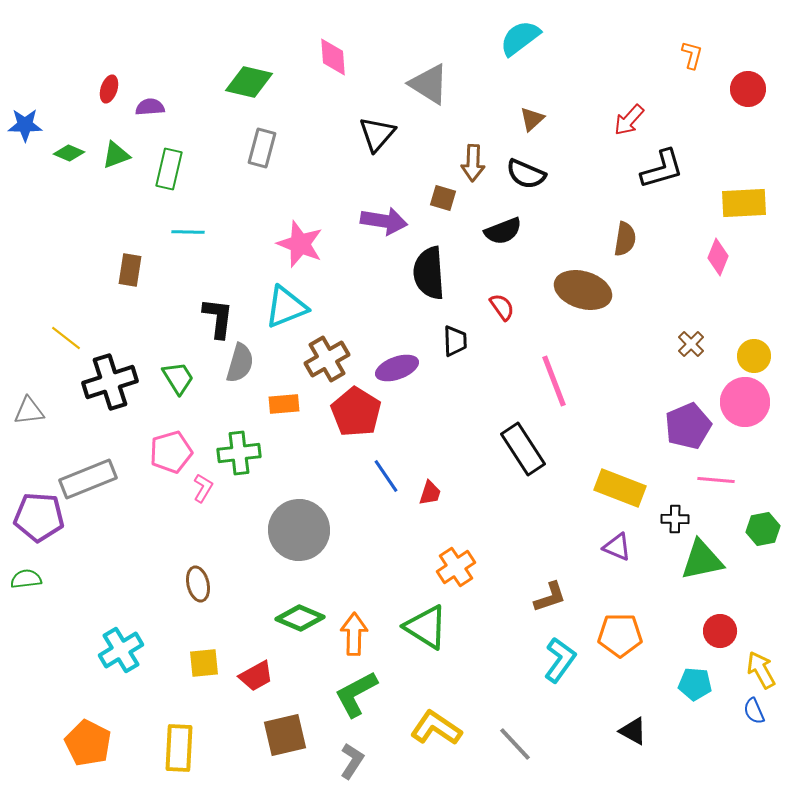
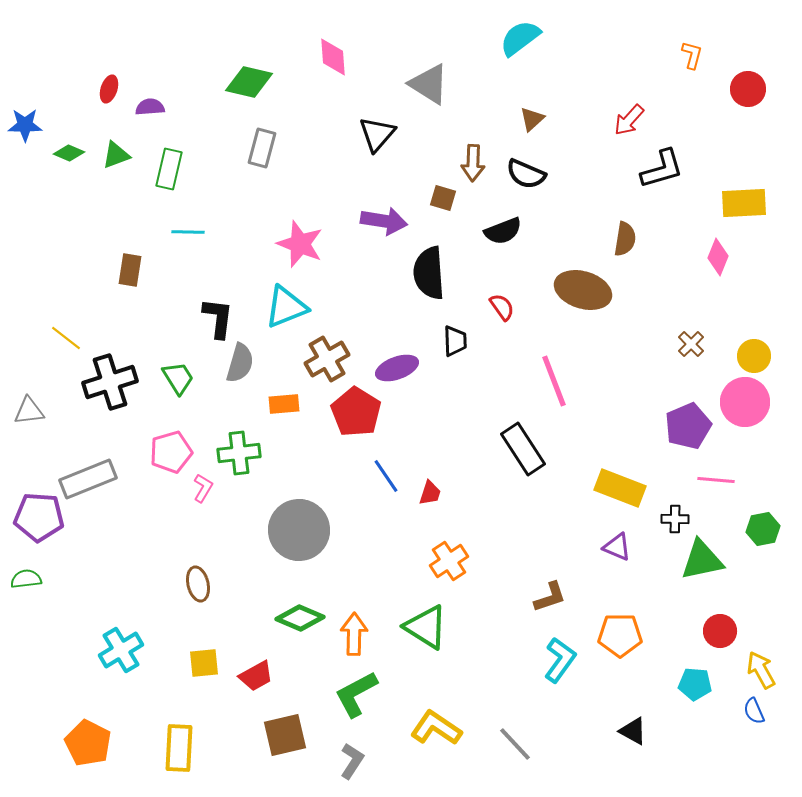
orange cross at (456, 567): moved 7 px left, 6 px up
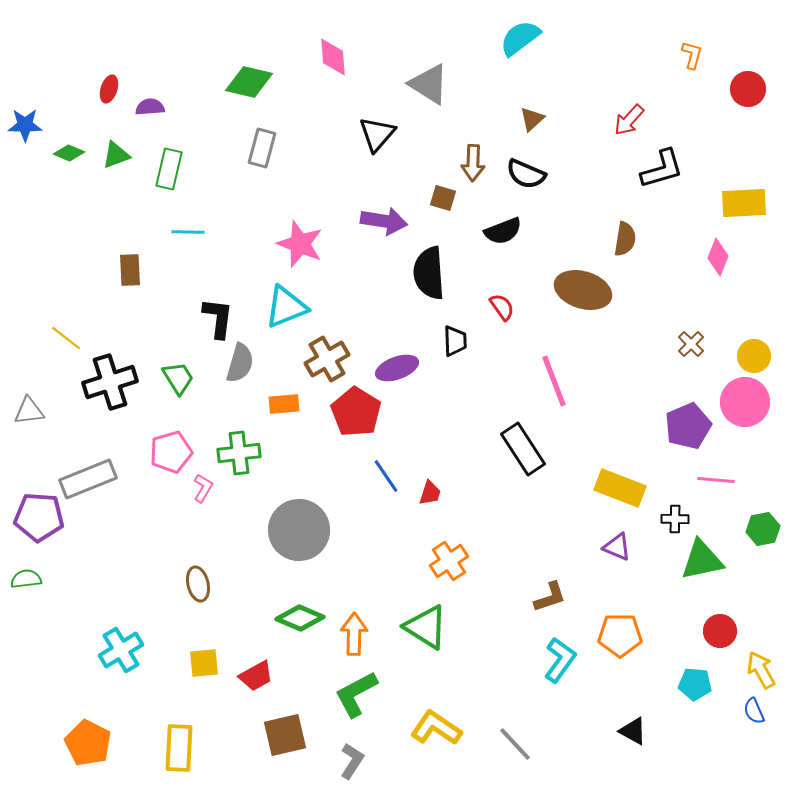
brown rectangle at (130, 270): rotated 12 degrees counterclockwise
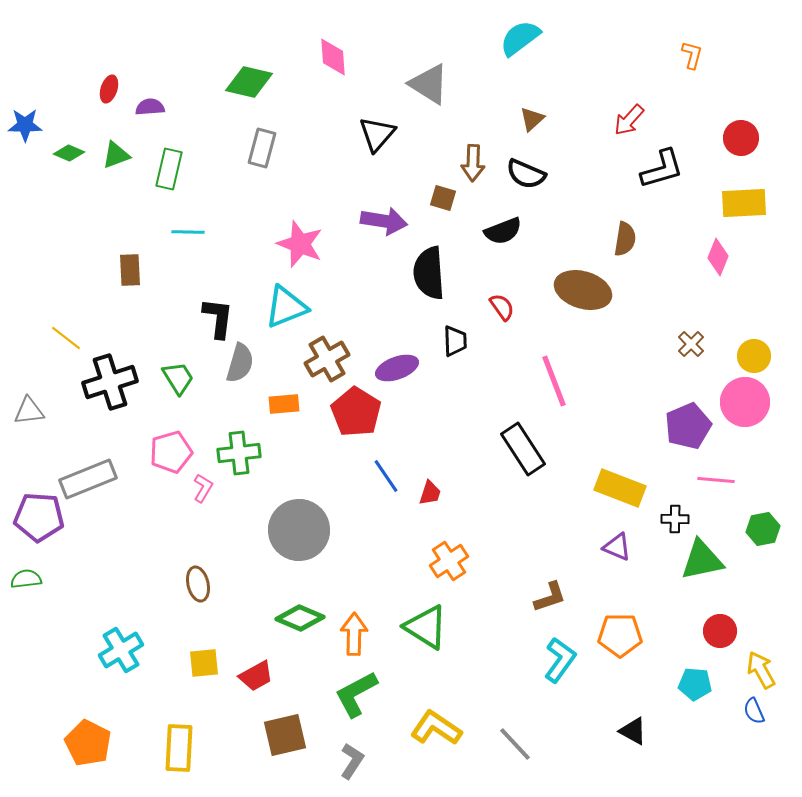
red circle at (748, 89): moved 7 px left, 49 px down
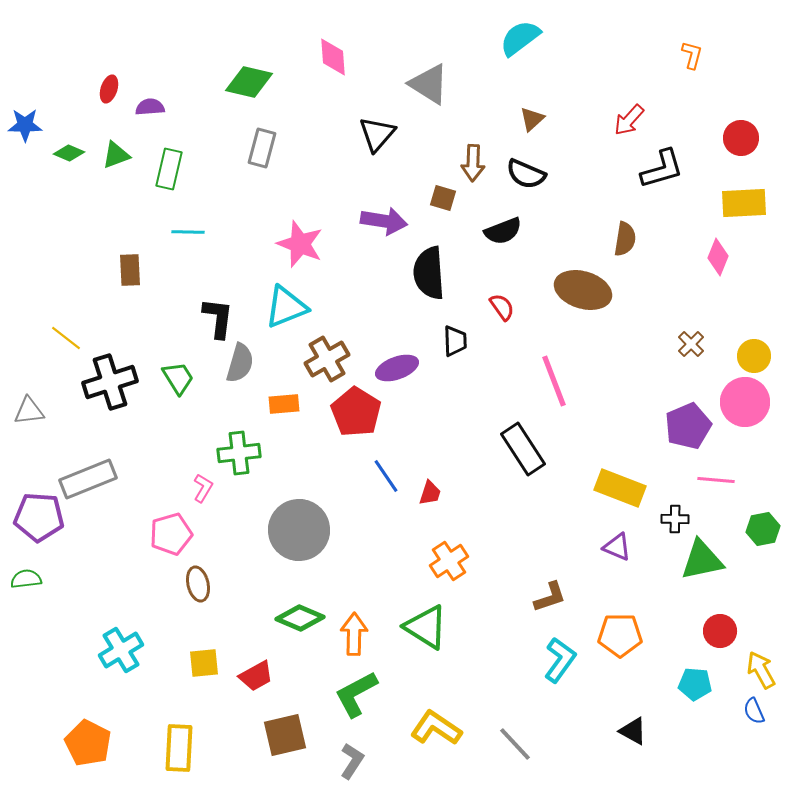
pink pentagon at (171, 452): moved 82 px down
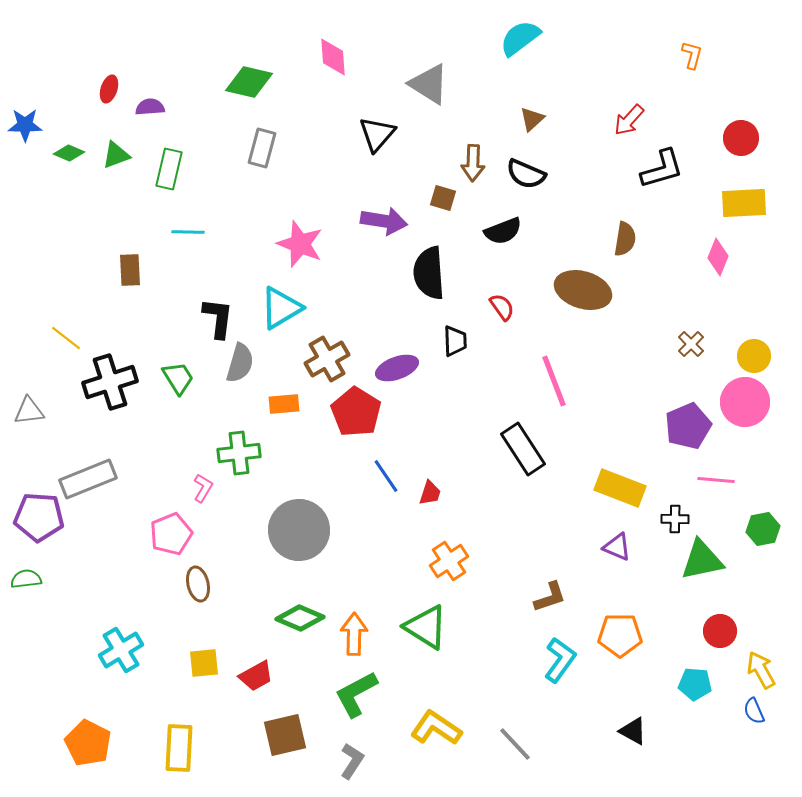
cyan triangle at (286, 307): moved 5 px left, 1 px down; rotated 9 degrees counterclockwise
pink pentagon at (171, 534): rotated 6 degrees counterclockwise
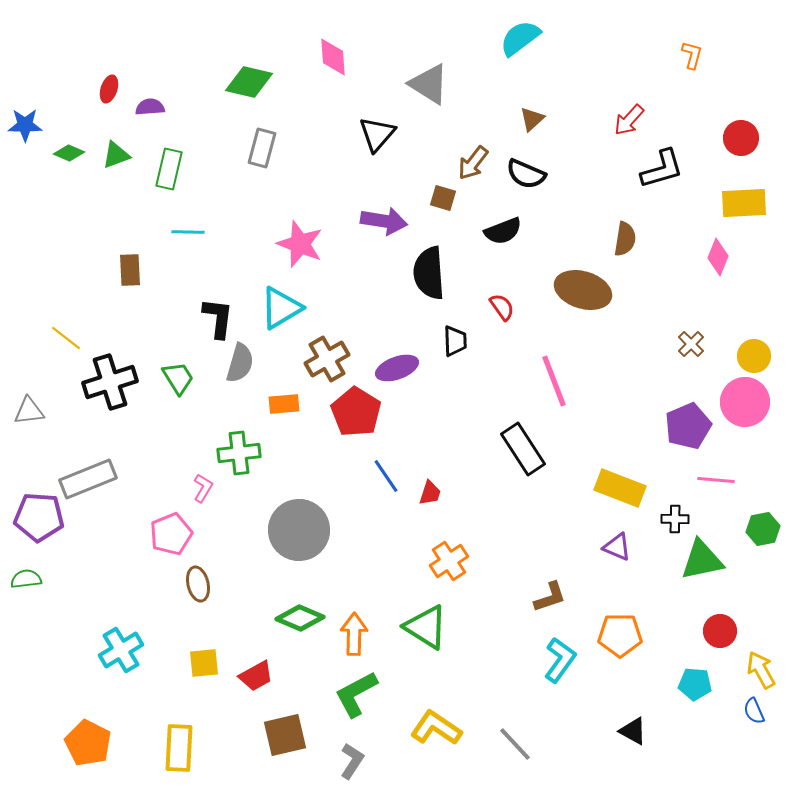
brown arrow at (473, 163): rotated 36 degrees clockwise
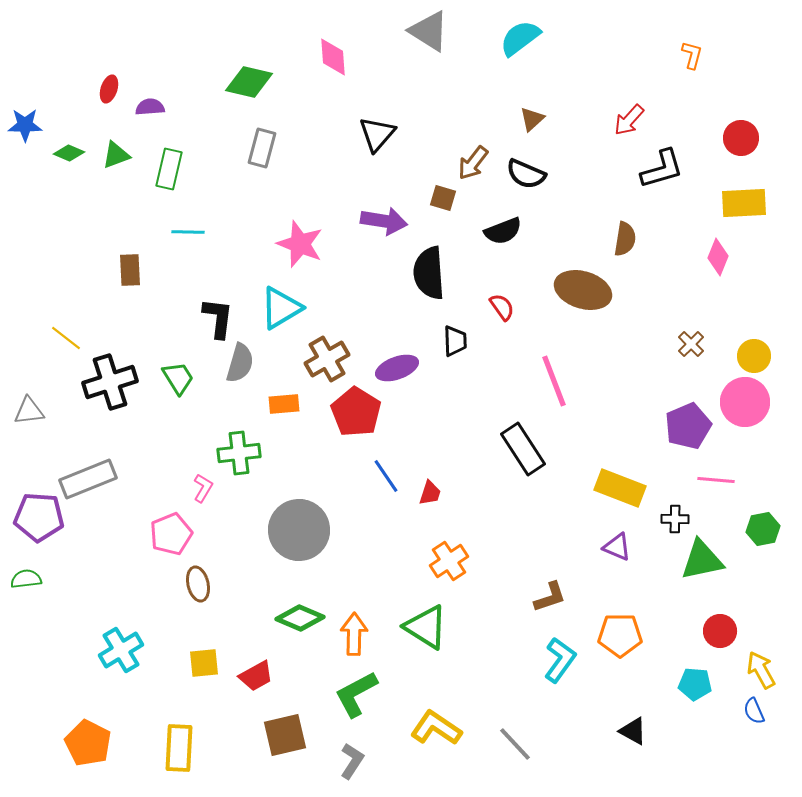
gray triangle at (429, 84): moved 53 px up
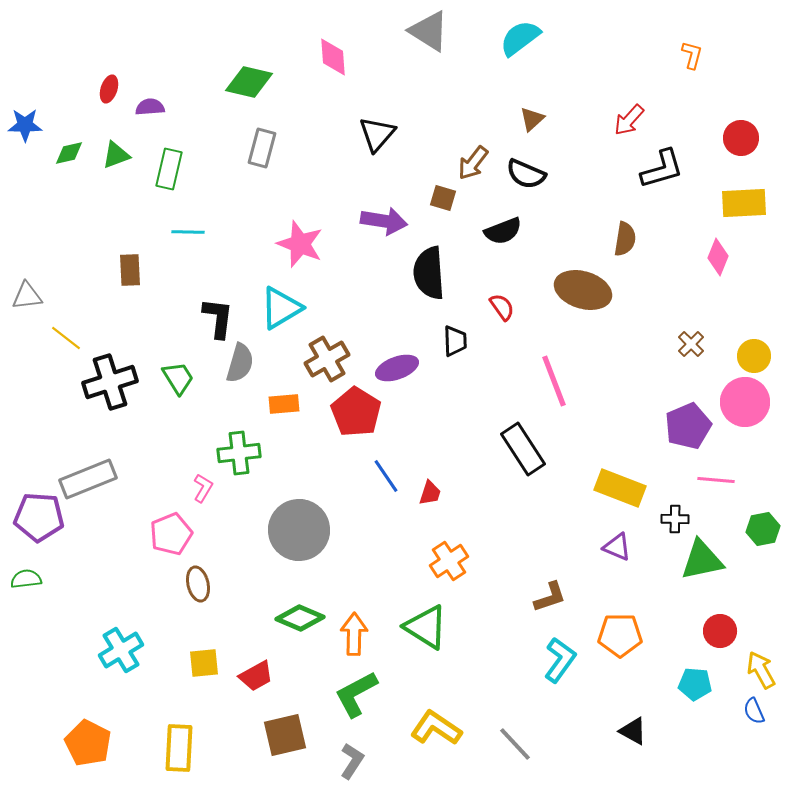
green diamond at (69, 153): rotated 36 degrees counterclockwise
gray triangle at (29, 411): moved 2 px left, 115 px up
